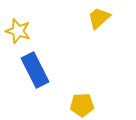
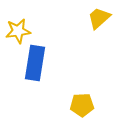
yellow star: rotated 25 degrees counterclockwise
blue rectangle: moved 7 px up; rotated 36 degrees clockwise
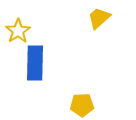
yellow star: rotated 25 degrees counterclockwise
blue rectangle: rotated 8 degrees counterclockwise
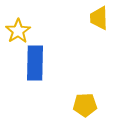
yellow trapezoid: rotated 50 degrees counterclockwise
yellow pentagon: moved 3 px right
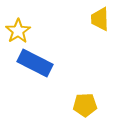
yellow trapezoid: moved 1 px right, 1 px down
blue rectangle: rotated 64 degrees counterclockwise
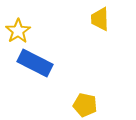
yellow pentagon: rotated 15 degrees clockwise
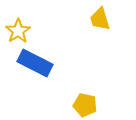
yellow trapezoid: rotated 15 degrees counterclockwise
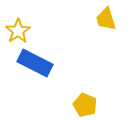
yellow trapezoid: moved 6 px right
yellow pentagon: rotated 10 degrees clockwise
